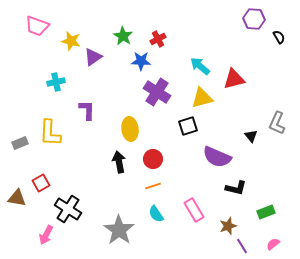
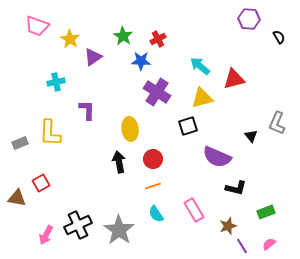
purple hexagon: moved 5 px left
yellow star: moved 1 px left, 2 px up; rotated 18 degrees clockwise
black cross: moved 10 px right, 16 px down; rotated 32 degrees clockwise
pink semicircle: moved 4 px left
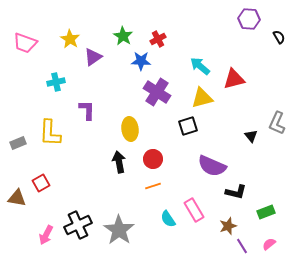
pink trapezoid: moved 12 px left, 17 px down
gray rectangle: moved 2 px left
purple semicircle: moved 5 px left, 9 px down
black L-shape: moved 4 px down
cyan semicircle: moved 12 px right, 5 px down
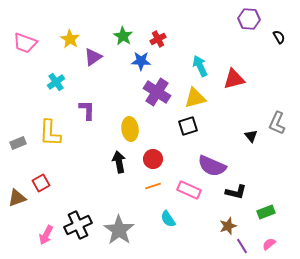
cyan arrow: rotated 25 degrees clockwise
cyan cross: rotated 24 degrees counterclockwise
yellow triangle: moved 7 px left
brown triangle: rotated 30 degrees counterclockwise
pink rectangle: moved 5 px left, 20 px up; rotated 35 degrees counterclockwise
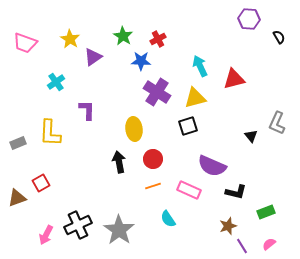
yellow ellipse: moved 4 px right
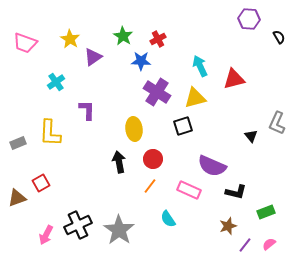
black square: moved 5 px left
orange line: moved 3 px left; rotated 35 degrees counterclockwise
purple line: moved 3 px right, 1 px up; rotated 70 degrees clockwise
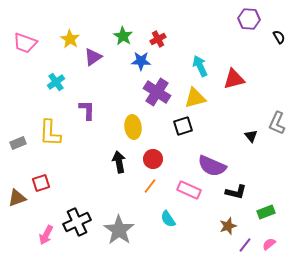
yellow ellipse: moved 1 px left, 2 px up
red square: rotated 12 degrees clockwise
black cross: moved 1 px left, 3 px up
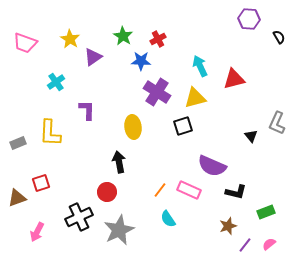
red circle: moved 46 px left, 33 px down
orange line: moved 10 px right, 4 px down
black cross: moved 2 px right, 5 px up
gray star: rotated 12 degrees clockwise
pink arrow: moved 9 px left, 3 px up
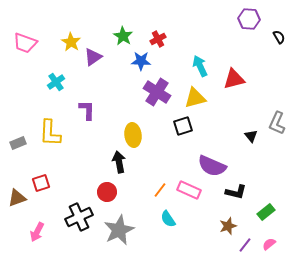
yellow star: moved 1 px right, 3 px down
yellow ellipse: moved 8 px down
green rectangle: rotated 18 degrees counterclockwise
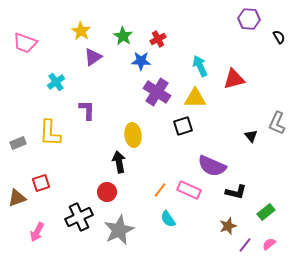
yellow star: moved 10 px right, 11 px up
yellow triangle: rotated 15 degrees clockwise
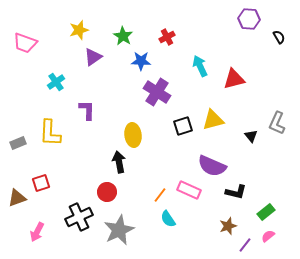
yellow star: moved 2 px left, 1 px up; rotated 24 degrees clockwise
red cross: moved 9 px right, 2 px up
yellow triangle: moved 18 px right, 22 px down; rotated 15 degrees counterclockwise
orange line: moved 5 px down
pink semicircle: moved 1 px left, 8 px up
